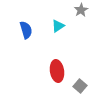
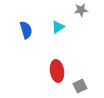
gray star: rotated 24 degrees clockwise
cyan triangle: moved 1 px down
gray square: rotated 24 degrees clockwise
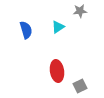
gray star: moved 1 px left, 1 px down
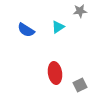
blue semicircle: rotated 138 degrees clockwise
red ellipse: moved 2 px left, 2 px down
gray square: moved 1 px up
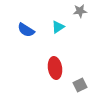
red ellipse: moved 5 px up
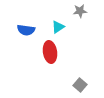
blue semicircle: rotated 24 degrees counterclockwise
red ellipse: moved 5 px left, 16 px up
gray square: rotated 24 degrees counterclockwise
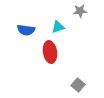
cyan triangle: rotated 16 degrees clockwise
gray square: moved 2 px left
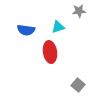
gray star: moved 1 px left
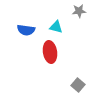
cyan triangle: moved 2 px left; rotated 32 degrees clockwise
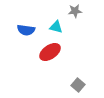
gray star: moved 4 px left
red ellipse: rotated 65 degrees clockwise
